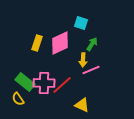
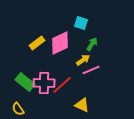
yellow rectangle: rotated 35 degrees clockwise
yellow arrow: rotated 128 degrees counterclockwise
yellow semicircle: moved 10 px down
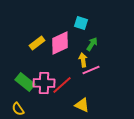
yellow arrow: rotated 64 degrees counterclockwise
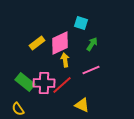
yellow arrow: moved 18 px left
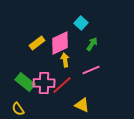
cyan square: rotated 24 degrees clockwise
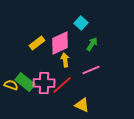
yellow semicircle: moved 7 px left, 24 px up; rotated 144 degrees clockwise
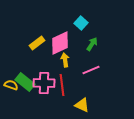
red line: rotated 55 degrees counterclockwise
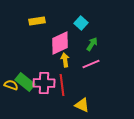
yellow rectangle: moved 22 px up; rotated 28 degrees clockwise
pink line: moved 6 px up
